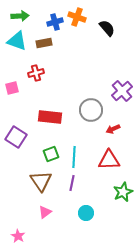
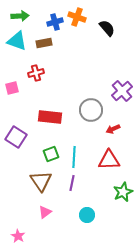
cyan circle: moved 1 px right, 2 px down
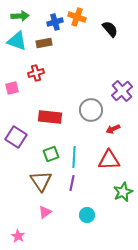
black semicircle: moved 3 px right, 1 px down
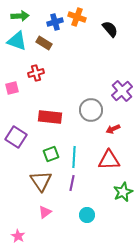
brown rectangle: rotated 42 degrees clockwise
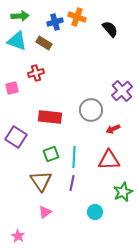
cyan circle: moved 8 px right, 3 px up
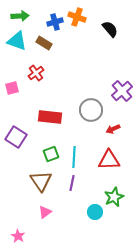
red cross: rotated 21 degrees counterclockwise
green star: moved 9 px left, 5 px down
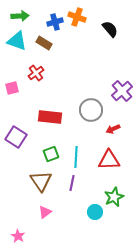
cyan line: moved 2 px right
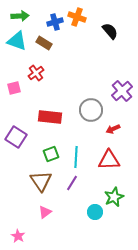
black semicircle: moved 2 px down
pink square: moved 2 px right
purple line: rotated 21 degrees clockwise
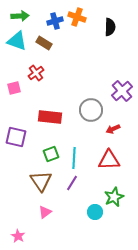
blue cross: moved 1 px up
black semicircle: moved 4 px up; rotated 42 degrees clockwise
purple square: rotated 20 degrees counterclockwise
cyan line: moved 2 px left, 1 px down
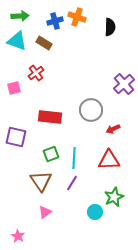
purple cross: moved 2 px right, 7 px up
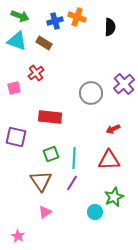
green arrow: rotated 24 degrees clockwise
gray circle: moved 17 px up
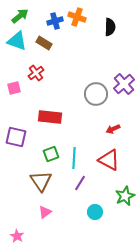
green arrow: rotated 60 degrees counterclockwise
gray circle: moved 5 px right, 1 px down
red triangle: rotated 30 degrees clockwise
purple line: moved 8 px right
green star: moved 11 px right, 1 px up
pink star: moved 1 px left
